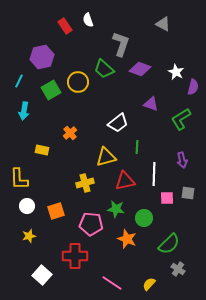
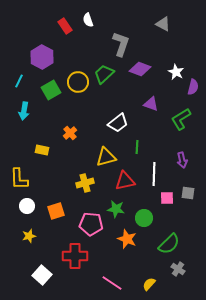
purple hexagon: rotated 20 degrees counterclockwise
green trapezoid: moved 5 px down; rotated 95 degrees clockwise
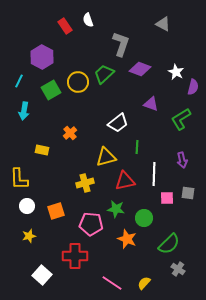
yellow semicircle: moved 5 px left, 1 px up
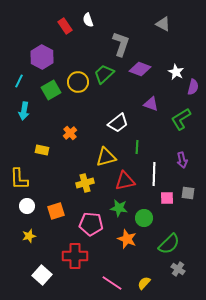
green star: moved 3 px right, 1 px up
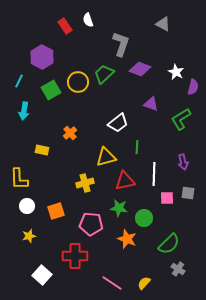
purple arrow: moved 1 px right, 2 px down
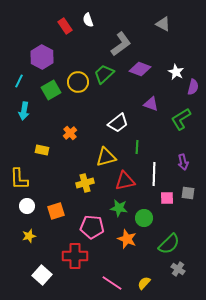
gray L-shape: rotated 35 degrees clockwise
pink pentagon: moved 1 px right, 3 px down
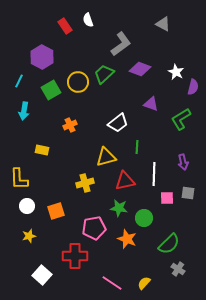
orange cross: moved 8 px up; rotated 16 degrees clockwise
pink pentagon: moved 2 px right, 1 px down; rotated 15 degrees counterclockwise
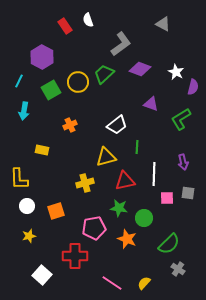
white trapezoid: moved 1 px left, 2 px down
